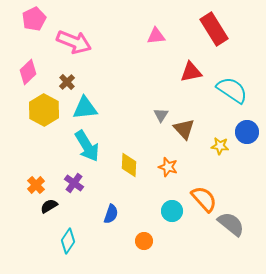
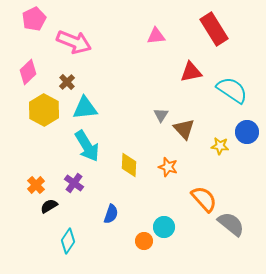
cyan circle: moved 8 px left, 16 px down
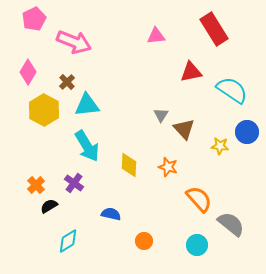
pink diamond: rotated 15 degrees counterclockwise
cyan triangle: moved 2 px right, 3 px up
orange semicircle: moved 5 px left
blue semicircle: rotated 96 degrees counterclockwise
cyan circle: moved 33 px right, 18 px down
cyan diamond: rotated 25 degrees clockwise
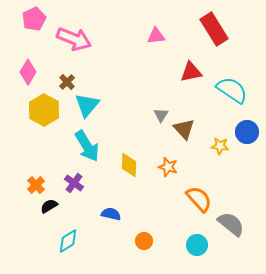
pink arrow: moved 3 px up
cyan triangle: rotated 44 degrees counterclockwise
